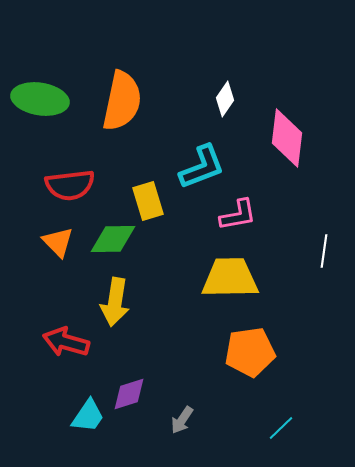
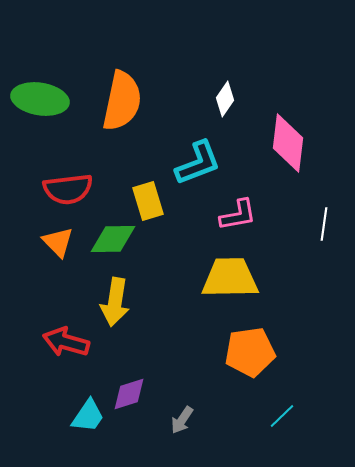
pink diamond: moved 1 px right, 5 px down
cyan L-shape: moved 4 px left, 4 px up
red semicircle: moved 2 px left, 4 px down
white line: moved 27 px up
cyan line: moved 1 px right, 12 px up
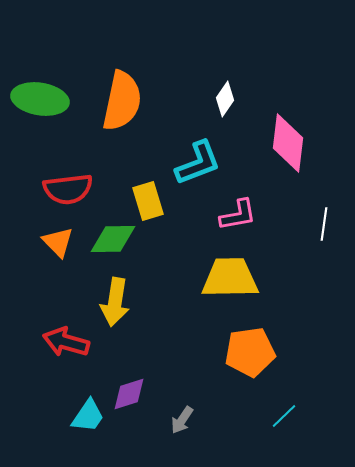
cyan line: moved 2 px right
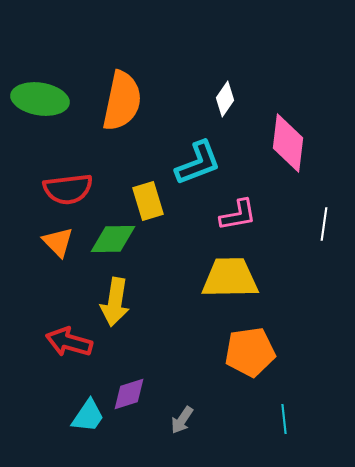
red arrow: moved 3 px right
cyan line: moved 3 px down; rotated 52 degrees counterclockwise
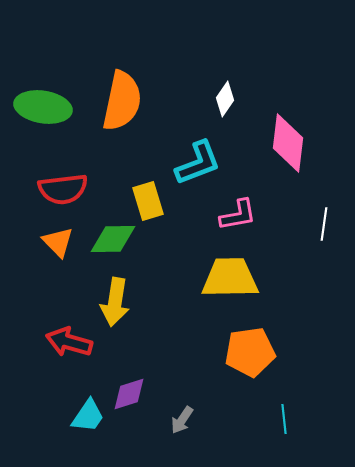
green ellipse: moved 3 px right, 8 px down
red semicircle: moved 5 px left
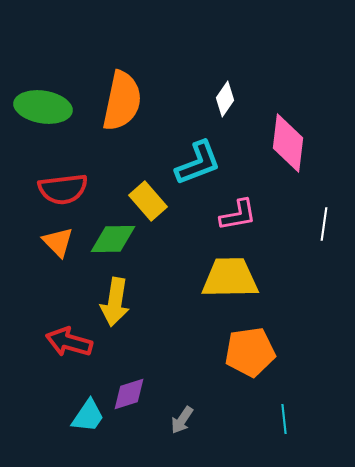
yellow rectangle: rotated 24 degrees counterclockwise
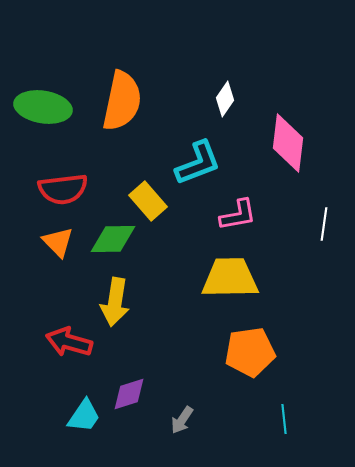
cyan trapezoid: moved 4 px left
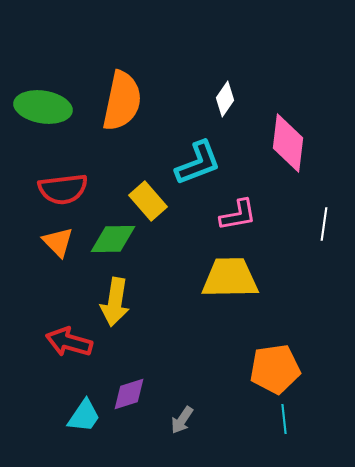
orange pentagon: moved 25 px right, 17 px down
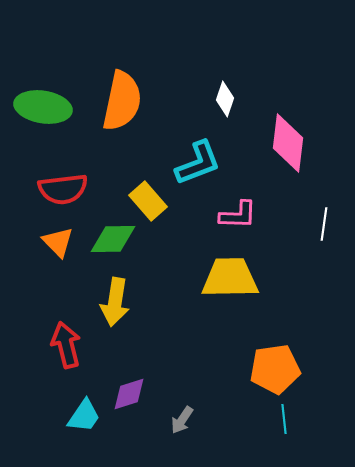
white diamond: rotated 16 degrees counterclockwise
pink L-shape: rotated 12 degrees clockwise
red arrow: moved 3 px left, 3 px down; rotated 60 degrees clockwise
